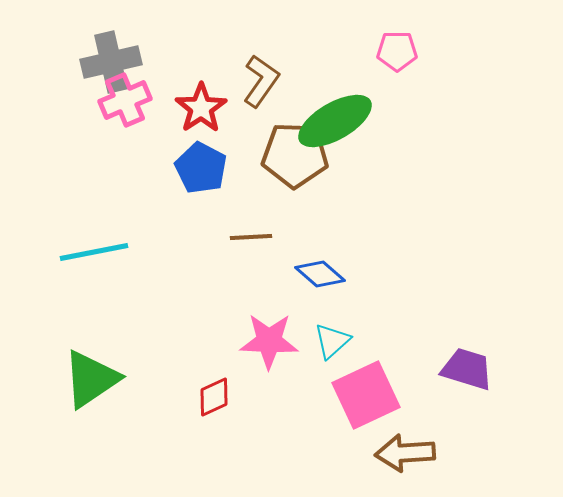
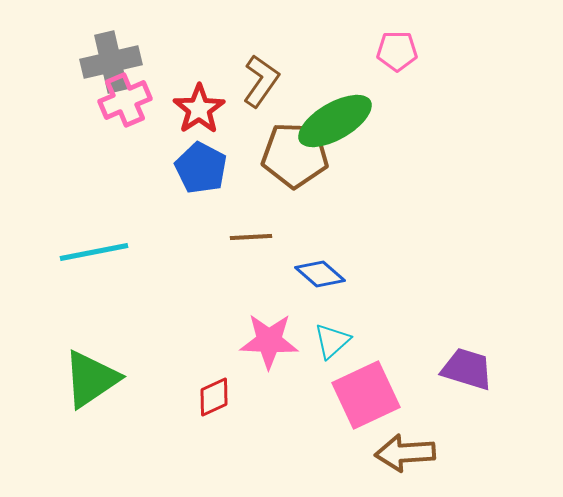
red star: moved 2 px left, 1 px down
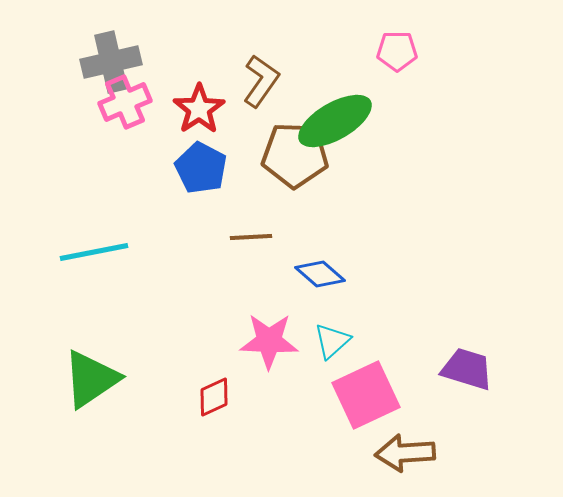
pink cross: moved 2 px down
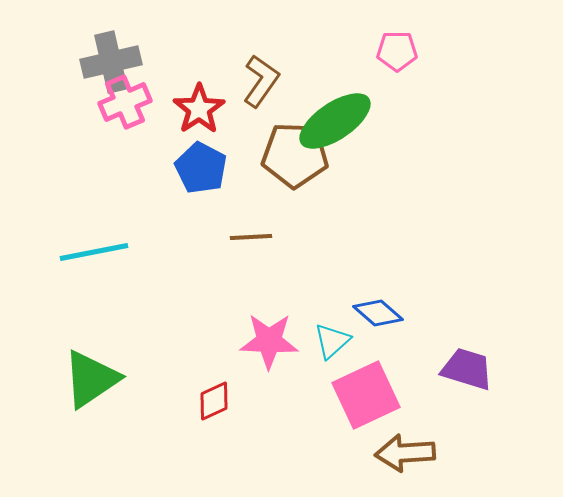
green ellipse: rotated 4 degrees counterclockwise
blue diamond: moved 58 px right, 39 px down
red diamond: moved 4 px down
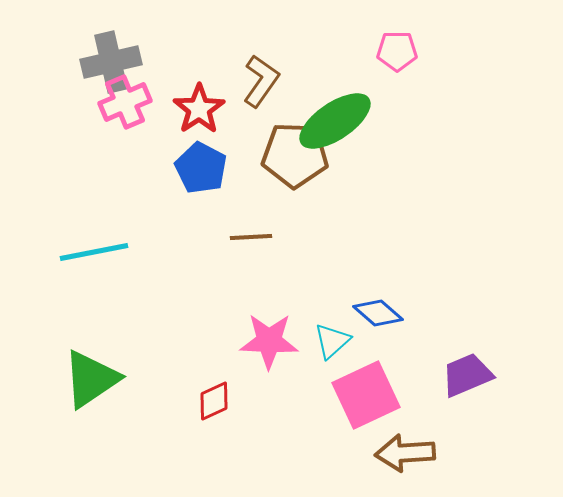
purple trapezoid: moved 6 px down; rotated 40 degrees counterclockwise
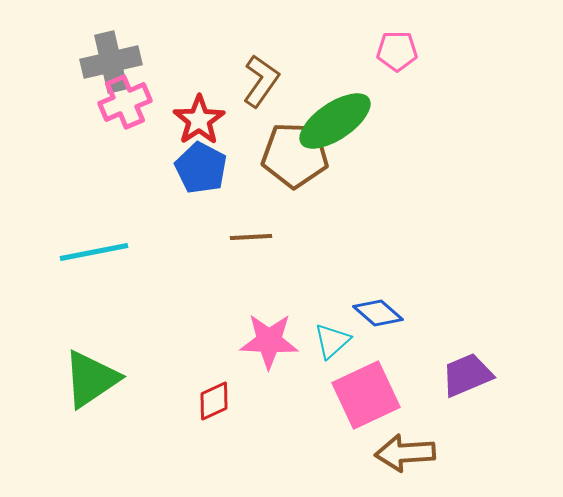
red star: moved 11 px down
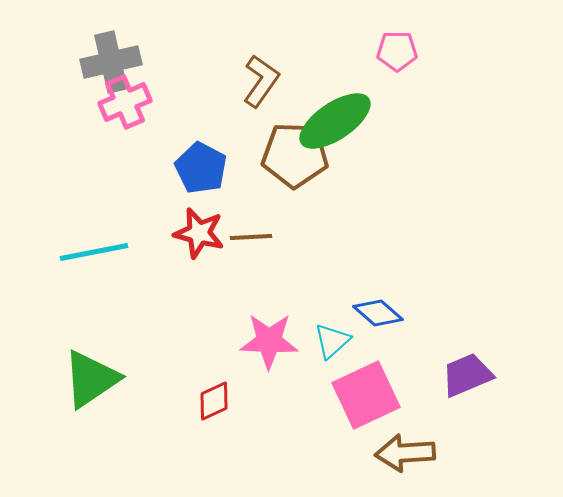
red star: moved 113 px down; rotated 24 degrees counterclockwise
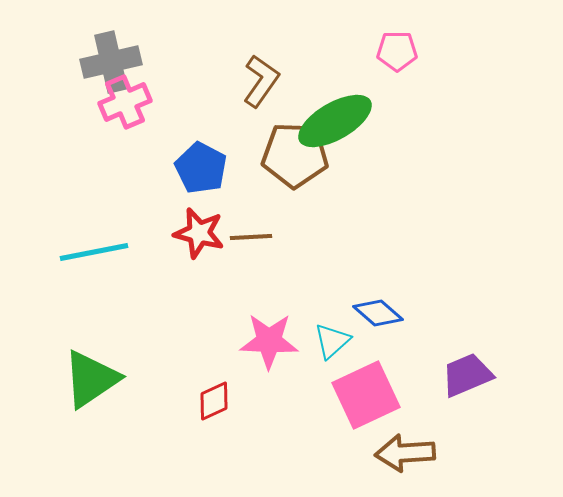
green ellipse: rotated 4 degrees clockwise
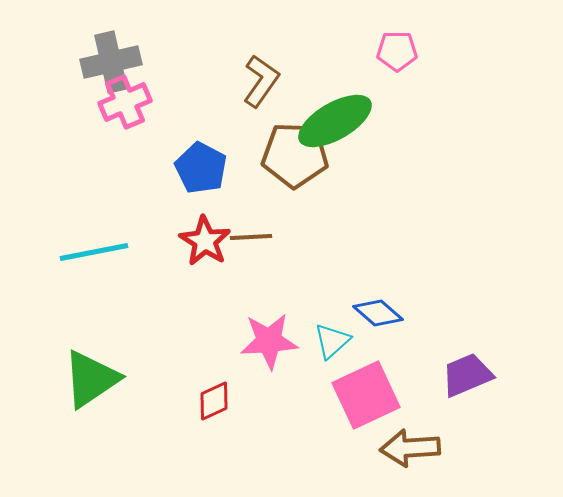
red star: moved 6 px right, 8 px down; rotated 18 degrees clockwise
pink star: rotated 6 degrees counterclockwise
brown arrow: moved 5 px right, 5 px up
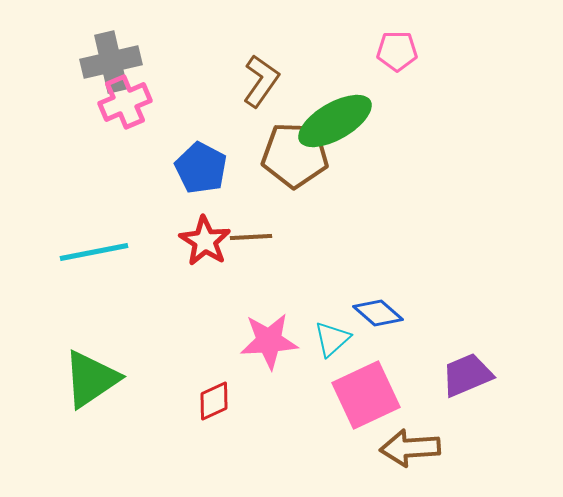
cyan triangle: moved 2 px up
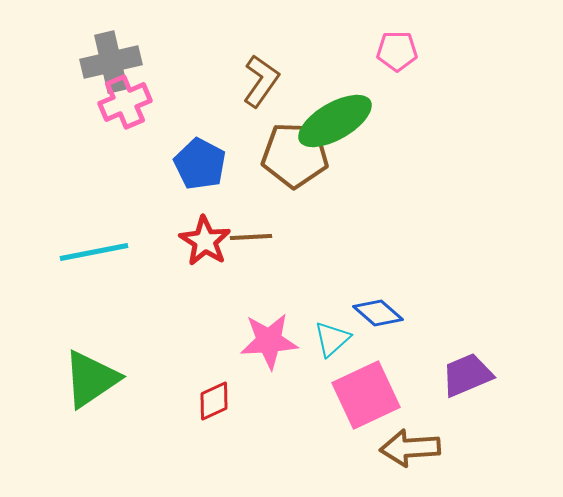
blue pentagon: moved 1 px left, 4 px up
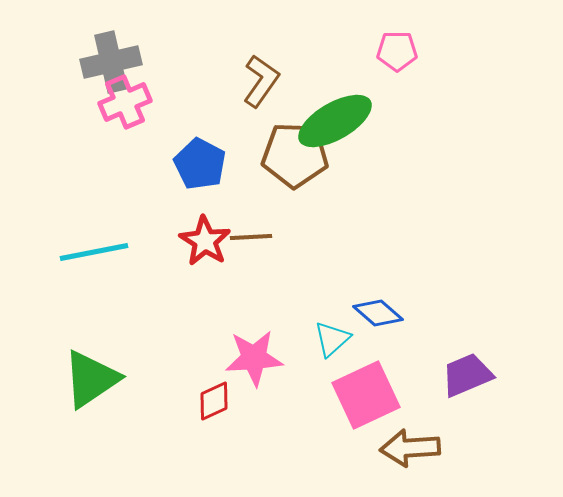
pink star: moved 15 px left, 17 px down
